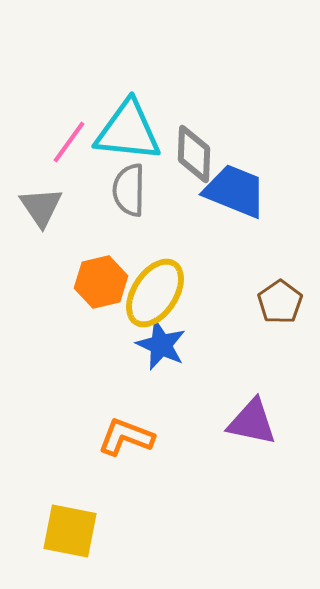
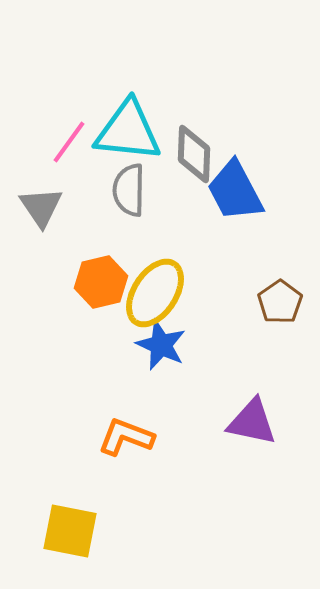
blue trapezoid: rotated 140 degrees counterclockwise
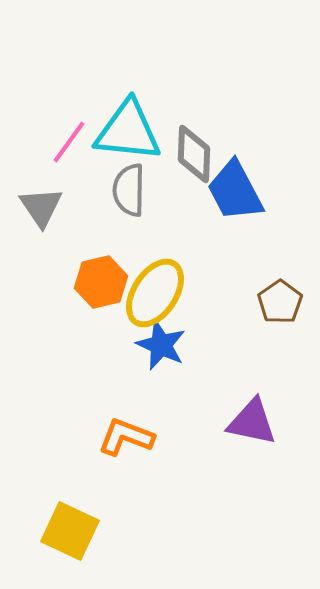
yellow square: rotated 14 degrees clockwise
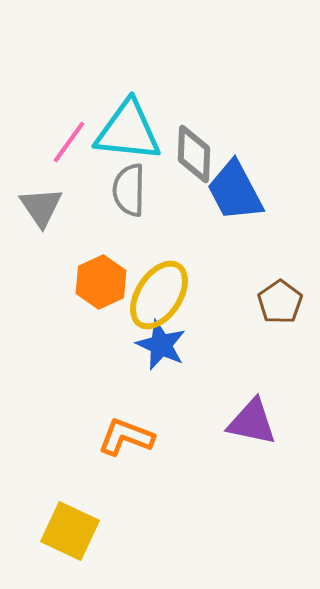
orange hexagon: rotated 12 degrees counterclockwise
yellow ellipse: moved 4 px right, 2 px down
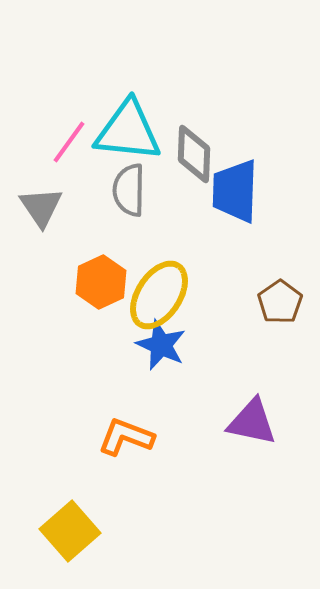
blue trapezoid: rotated 30 degrees clockwise
yellow square: rotated 24 degrees clockwise
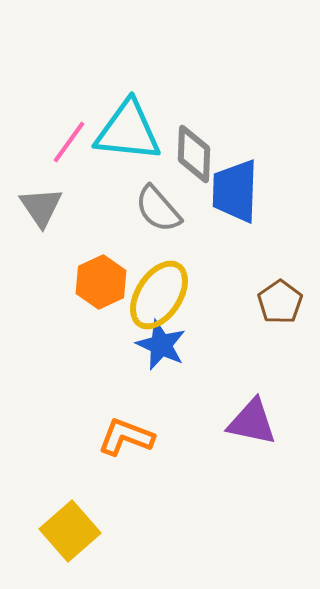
gray semicircle: moved 29 px right, 19 px down; rotated 42 degrees counterclockwise
